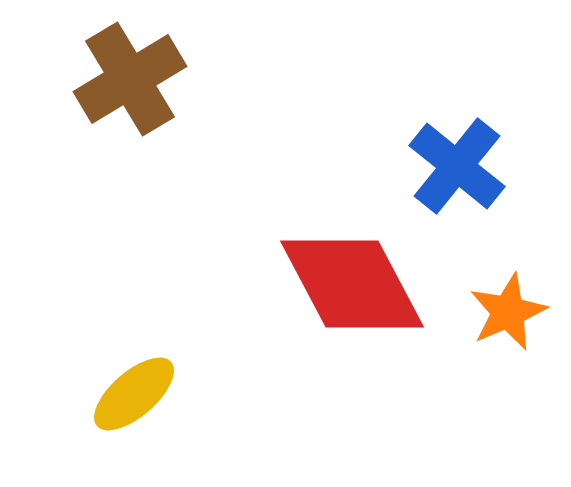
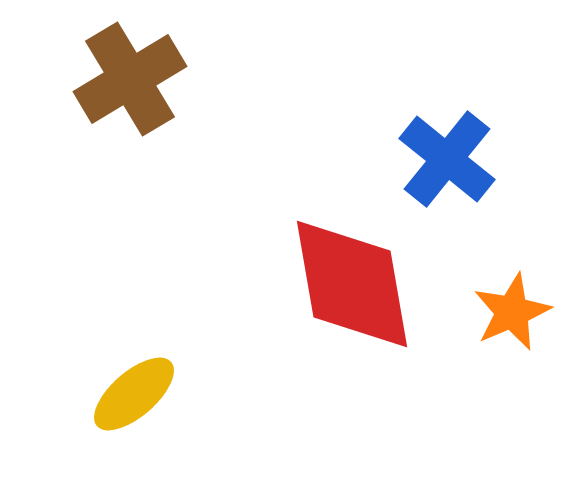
blue cross: moved 10 px left, 7 px up
red diamond: rotated 18 degrees clockwise
orange star: moved 4 px right
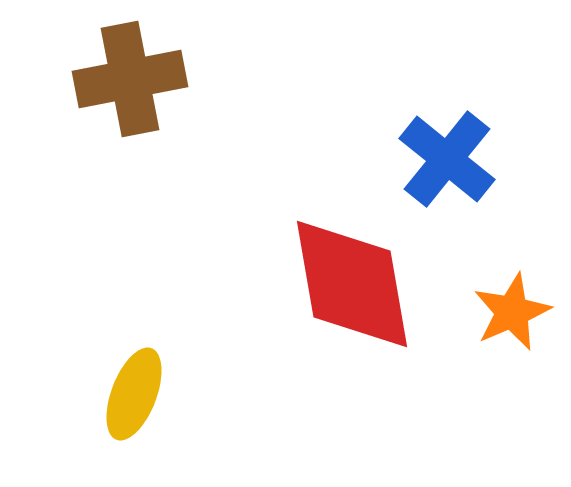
brown cross: rotated 20 degrees clockwise
yellow ellipse: rotated 28 degrees counterclockwise
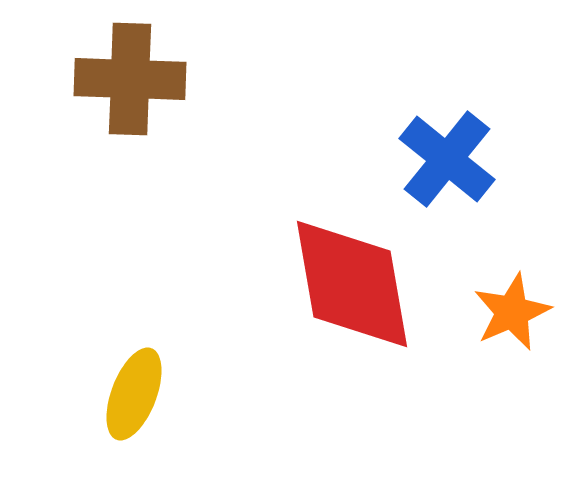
brown cross: rotated 13 degrees clockwise
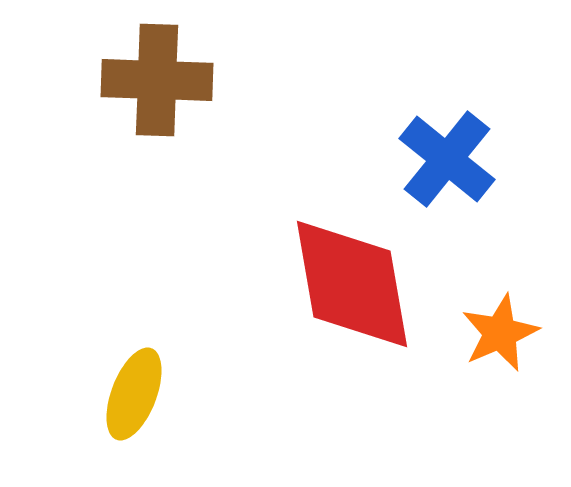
brown cross: moved 27 px right, 1 px down
orange star: moved 12 px left, 21 px down
